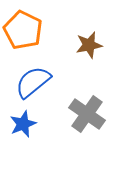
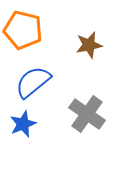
orange pentagon: rotated 12 degrees counterclockwise
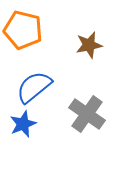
blue semicircle: moved 1 px right, 5 px down
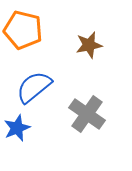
blue star: moved 6 px left, 4 px down
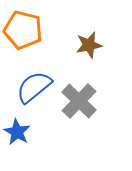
gray cross: moved 8 px left, 13 px up; rotated 9 degrees clockwise
blue star: moved 4 px down; rotated 20 degrees counterclockwise
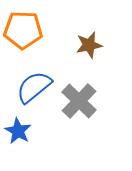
orange pentagon: rotated 12 degrees counterclockwise
blue star: moved 1 px right, 1 px up
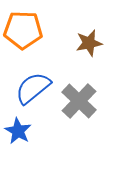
brown star: moved 2 px up
blue semicircle: moved 1 px left, 1 px down
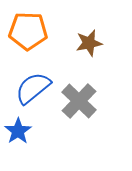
orange pentagon: moved 5 px right, 1 px down
blue star: rotated 8 degrees clockwise
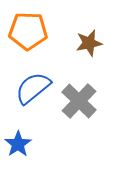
blue star: moved 13 px down
